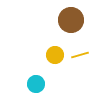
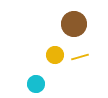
brown circle: moved 3 px right, 4 px down
yellow line: moved 2 px down
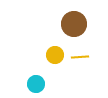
yellow line: rotated 12 degrees clockwise
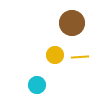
brown circle: moved 2 px left, 1 px up
cyan circle: moved 1 px right, 1 px down
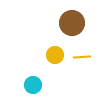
yellow line: moved 2 px right
cyan circle: moved 4 px left
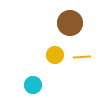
brown circle: moved 2 px left
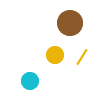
yellow line: rotated 54 degrees counterclockwise
cyan circle: moved 3 px left, 4 px up
